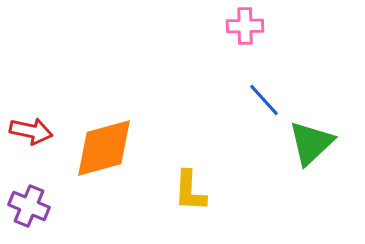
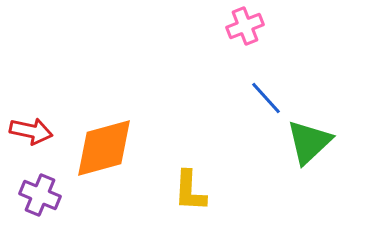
pink cross: rotated 21 degrees counterclockwise
blue line: moved 2 px right, 2 px up
green triangle: moved 2 px left, 1 px up
purple cross: moved 11 px right, 11 px up
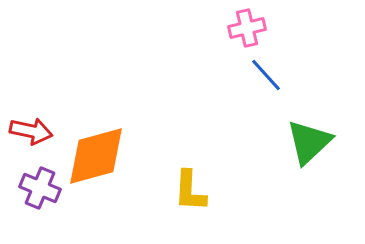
pink cross: moved 2 px right, 2 px down; rotated 9 degrees clockwise
blue line: moved 23 px up
orange diamond: moved 8 px left, 8 px down
purple cross: moved 7 px up
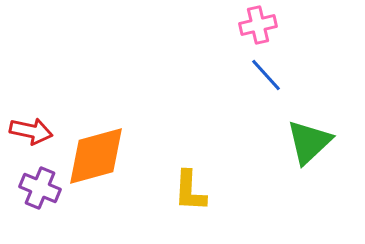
pink cross: moved 11 px right, 3 px up
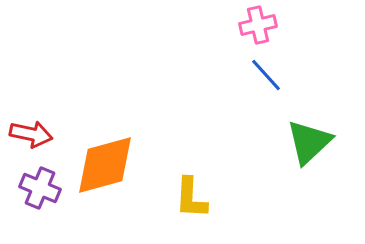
red arrow: moved 3 px down
orange diamond: moved 9 px right, 9 px down
yellow L-shape: moved 1 px right, 7 px down
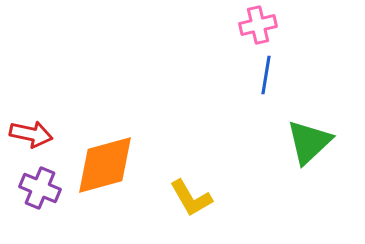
blue line: rotated 51 degrees clockwise
yellow L-shape: rotated 33 degrees counterclockwise
